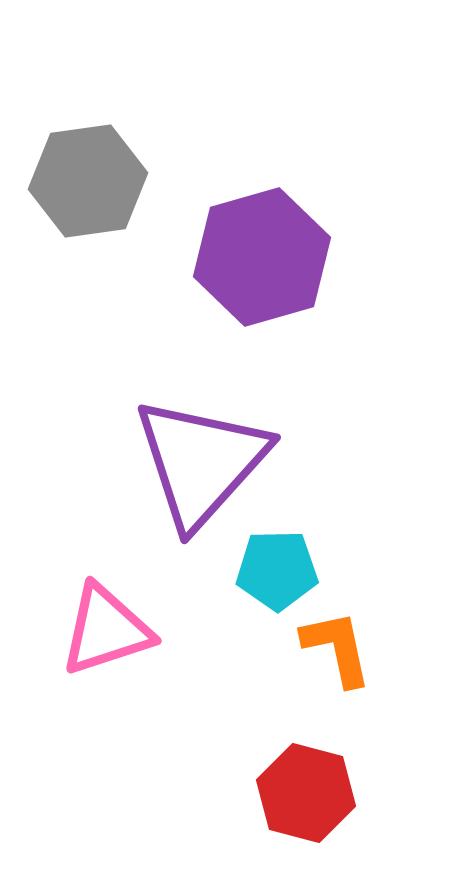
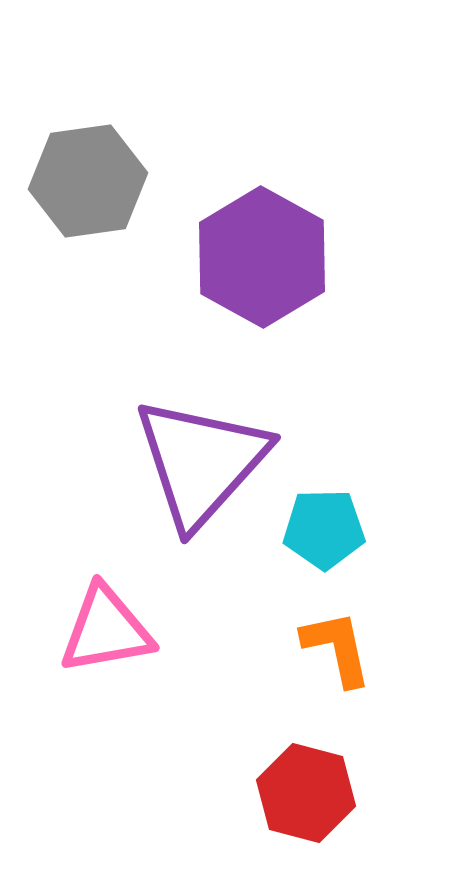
purple hexagon: rotated 15 degrees counterclockwise
cyan pentagon: moved 47 px right, 41 px up
pink triangle: rotated 8 degrees clockwise
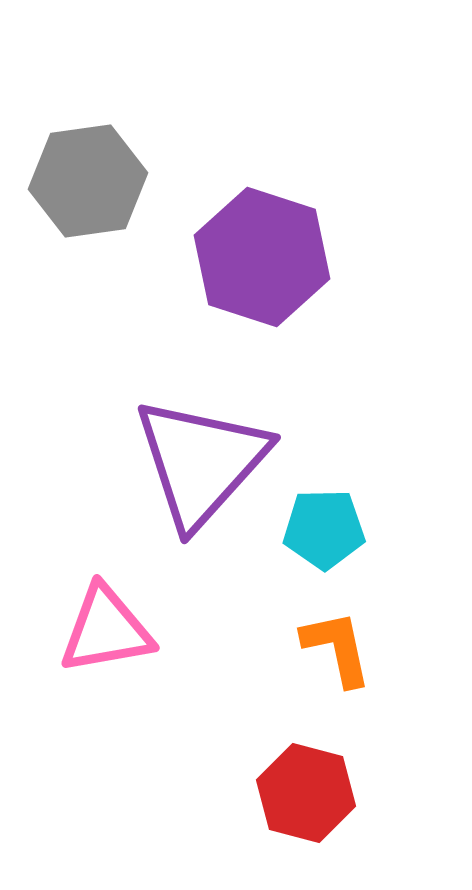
purple hexagon: rotated 11 degrees counterclockwise
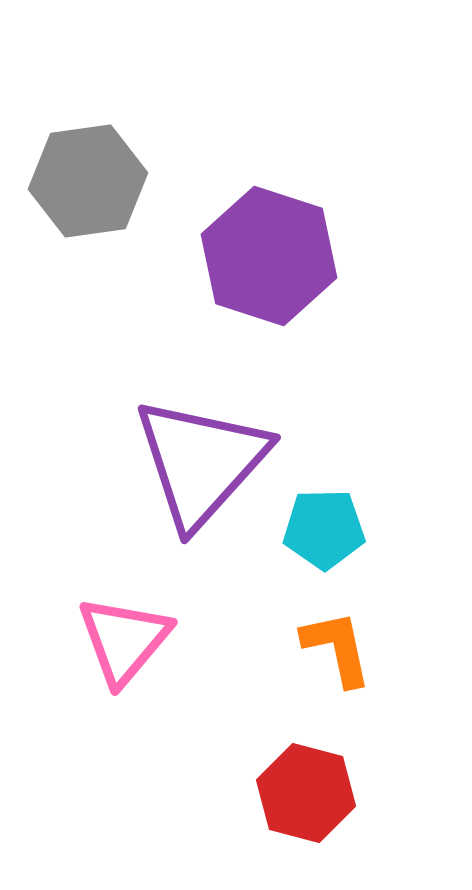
purple hexagon: moved 7 px right, 1 px up
pink triangle: moved 18 px right, 10 px down; rotated 40 degrees counterclockwise
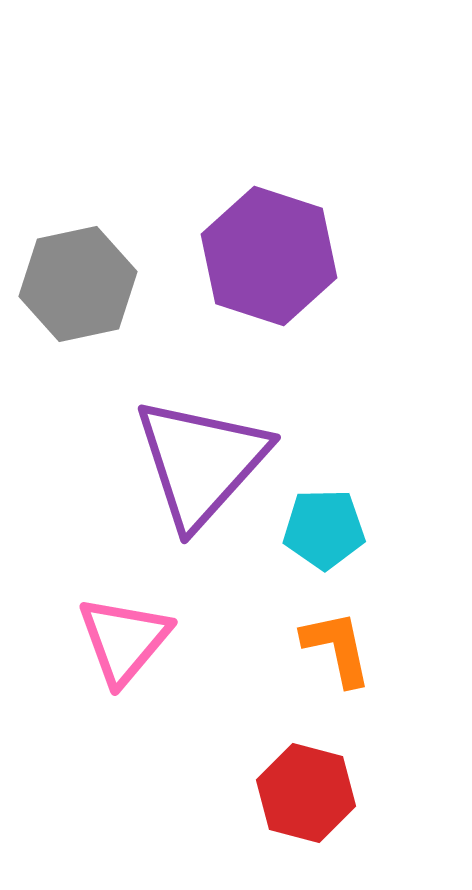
gray hexagon: moved 10 px left, 103 px down; rotated 4 degrees counterclockwise
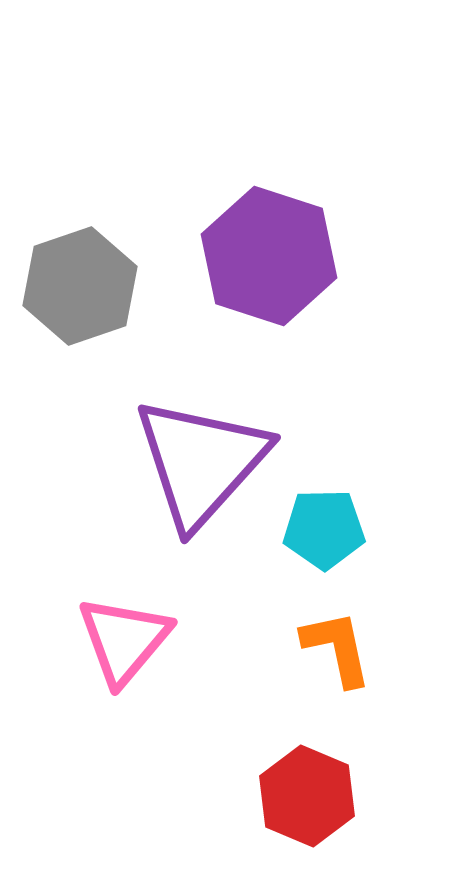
gray hexagon: moved 2 px right, 2 px down; rotated 7 degrees counterclockwise
red hexagon: moved 1 px right, 3 px down; rotated 8 degrees clockwise
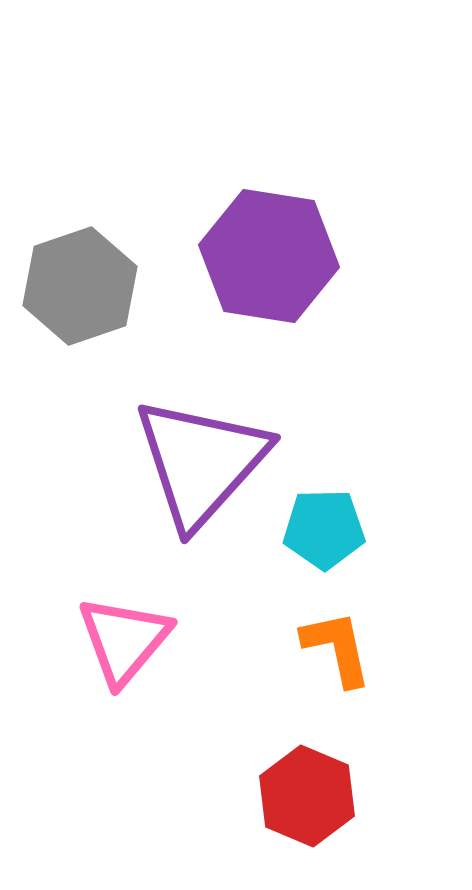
purple hexagon: rotated 9 degrees counterclockwise
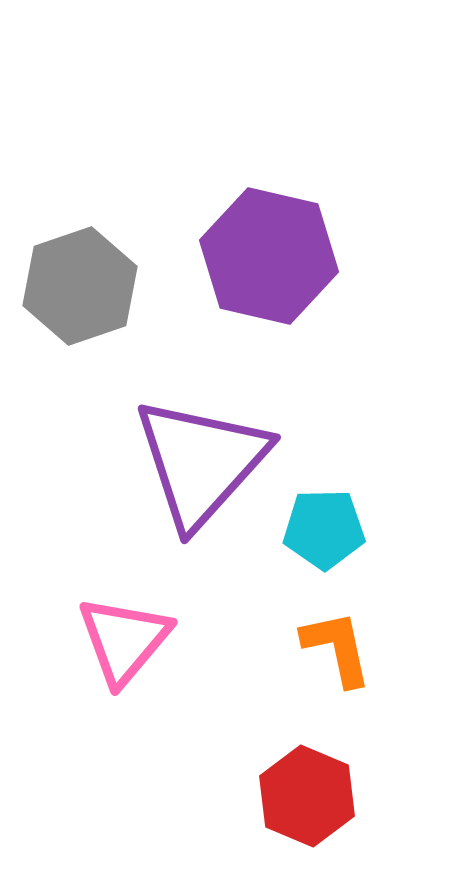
purple hexagon: rotated 4 degrees clockwise
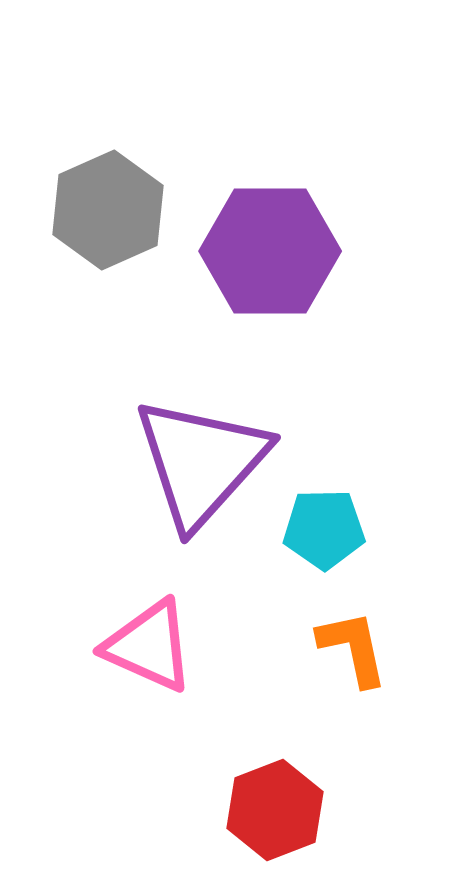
purple hexagon: moved 1 px right, 5 px up; rotated 13 degrees counterclockwise
gray hexagon: moved 28 px right, 76 px up; rotated 5 degrees counterclockwise
pink triangle: moved 25 px right, 6 px down; rotated 46 degrees counterclockwise
orange L-shape: moved 16 px right
red hexagon: moved 32 px left, 14 px down; rotated 16 degrees clockwise
